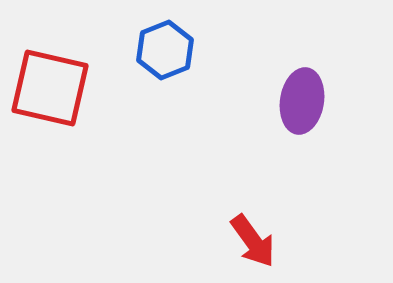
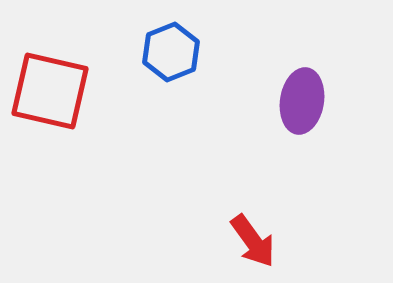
blue hexagon: moved 6 px right, 2 px down
red square: moved 3 px down
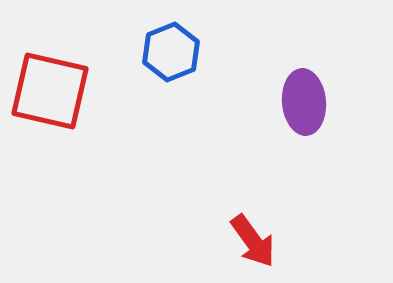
purple ellipse: moved 2 px right, 1 px down; rotated 14 degrees counterclockwise
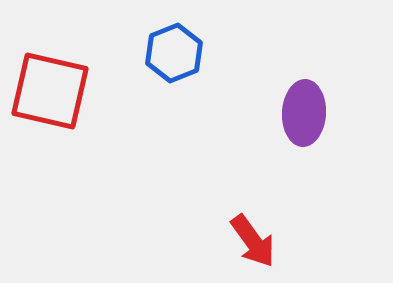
blue hexagon: moved 3 px right, 1 px down
purple ellipse: moved 11 px down; rotated 8 degrees clockwise
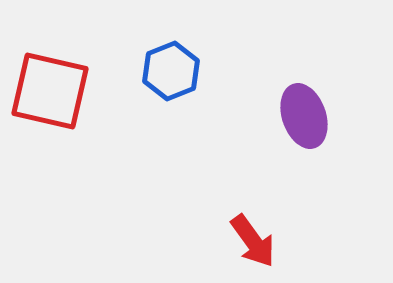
blue hexagon: moved 3 px left, 18 px down
purple ellipse: moved 3 px down; rotated 22 degrees counterclockwise
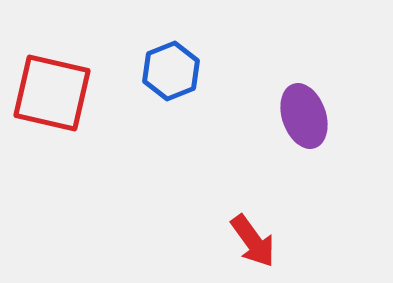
red square: moved 2 px right, 2 px down
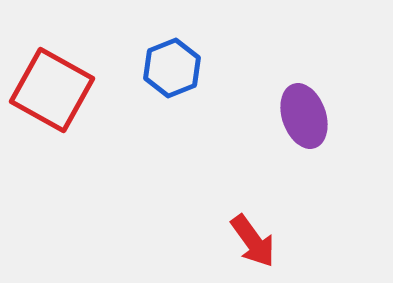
blue hexagon: moved 1 px right, 3 px up
red square: moved 3 px up; rotated 16 degrees clockwise
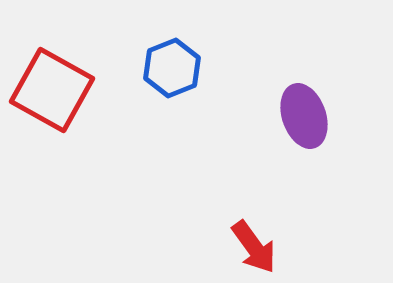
red arrow: moved 1 px right, 6 px down
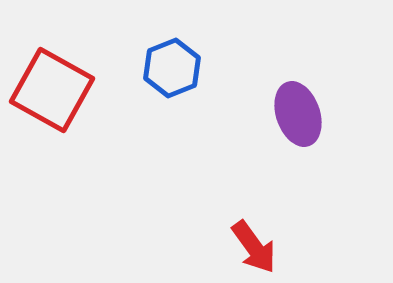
purple ellipse: moved 6 px left, 2 px up
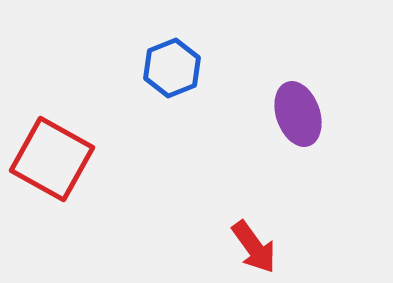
red square: moved 69 px down
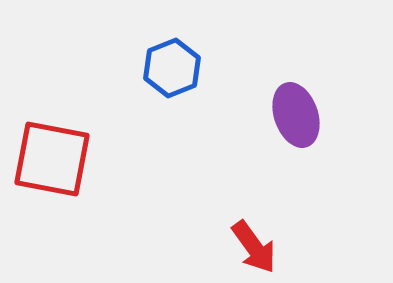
purple ellipse: moved 2 px left, 1 px down
red square: rotated 18 degrees counterclockwise
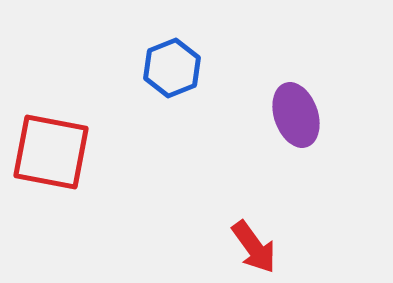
red square: moved 1 px left, 7 px up
